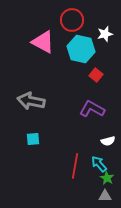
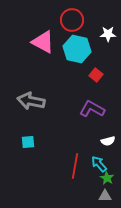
white star: moved 3 px right; rotated 14 degrees clockwise
cyan hexagon: moved 4 px left
cyan square: moved 5 px left, 3 px down
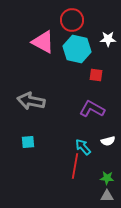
white star: moved 5 px down
red square: rotated 32 degrees counterclockwise
cyan arrow: moved 16 px left, 17 px up
green star: rotated 24 degrees counterclockwise
gray triangle: moved 2 px right
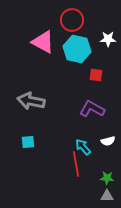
red line: moved 1 px right, 2 px up; rotated 20 degrees counterclockwise
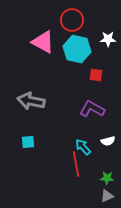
gray triangle: rotated 24 degrees counterclockwise
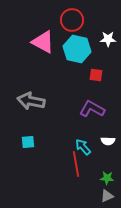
white semicircle: rotated 16 degrees clockwise
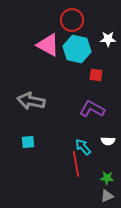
pink triangle: moved 5 px right, 3 px down
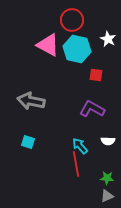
white star: rotated 28 degrees clockwise
cyan square: rotated 24 degrees clockwise
cyan arrow: moved 3 px left, 1 px up
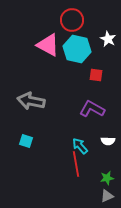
cyan square: moved 2 px left, 1 px up
green star: rotated 16 degrees counterclockwise
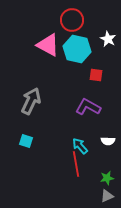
gray arrow: rotated 104 degrees clockwise
purple L-shape: moved 4 px left, 2 px up
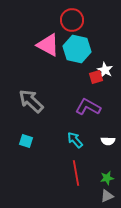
white star: moved 3 px left, 31 px down
red square: moved 2 px down; rotated 24 degrees counterclockwise
gray arrow: rotated 72 degrees counterclockwise
cyan arrow: moved 5 px left, 6 px up
red line: moved 9 px down
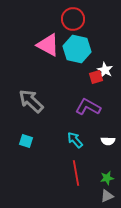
red circle: moved 1 px right, 1 px up
